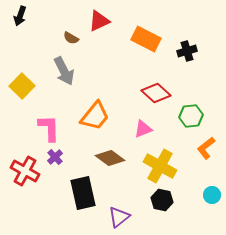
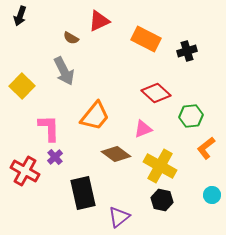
brown diamond: moved 6 px right, 4 px up
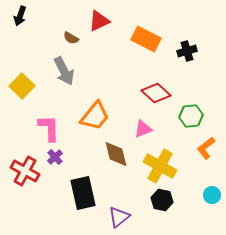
brown diamond: rotated 40 degrees clockwise
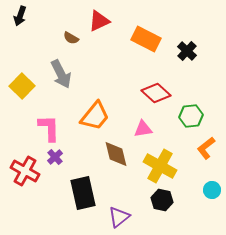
black cross: rotated 30 degrees counterclockwise
gray arrow: moved 3 px left, 3 px down
pink triangle: rotated 12 degrees clockwise
cyan circle: moved 5 px up
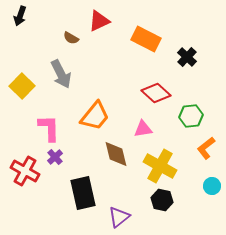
black cross: moved 6 px down
cyan circle: moved 4 px up
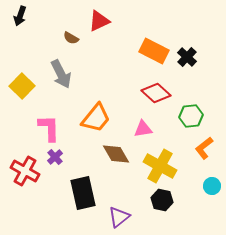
orange rectangle: moved 8 px right, 12 px down
orange trapezoid: moved 1 px right, 2 px down
orange L-shape: moved 2 px left
brown diamond: rotated 16 degrees counterclockwise
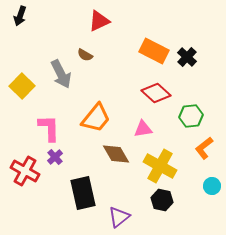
brown semicircle: moved 14 px right, 17 px down
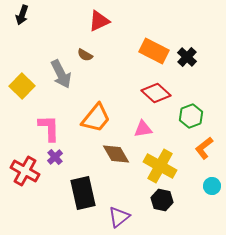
black arrow: moved 2 px right, 1 px up
green hexagon: rotated 15 degrees counterclockwise
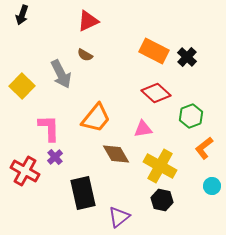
red triangle: moved 11 px left
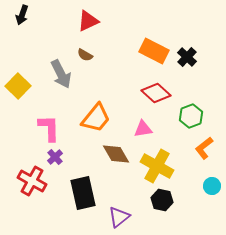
yellow square: moved 4 px left
yellow cross: moved 3 px left
red cross: moved 7 px right, 10 px down
